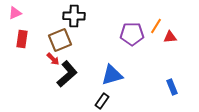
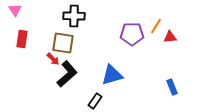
pink triangle: moved 3 px up; rotated 40 degrees counterclockwise
brown square: moved 3 px right, 3 px down; rotated 30 degrees clockwise
black rectangle: moved 7 px left
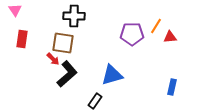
blue rectangle: rotated 35 degrees clockwise
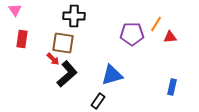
orange line: moved 2 px up
black rectangle: moved 3 px right
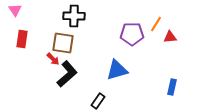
blue triangle: moved 5 px right, 5 px up
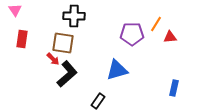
blue rectangle: moved 2 px right, 1 px down
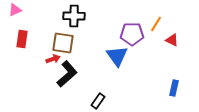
pink triangle: rotated 40 degrees clockwise
red triangle: moved 2 px right, 3 px down; rotated 32 degrees clockwise
red arrow: rotated 64 degrees counterclockwise
blue triangle: moved 14 px up; rotated 50 degrees counterclockwise
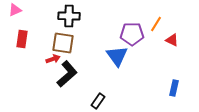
black cross: moved 5 px left
